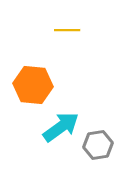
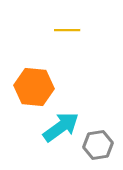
orange hexagon: moved 1 px right, 2 px down
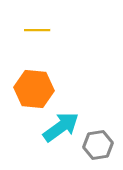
yellow line: moved 30 px left
orange hexagon: moved 2 px down
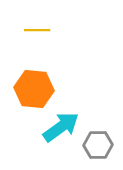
gray hexagon: rotated 8 degrees clockwise
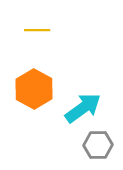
orange hexagon: rotated 24 degrees clockwise
cyan arrow: moved 22 px right, 19 px up
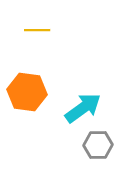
orange hexagon: moved 7 px left, 3 px down; rotated 21 degrees counterclockwise
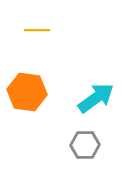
cyan arrow: moved 13 px right, 10 px up
gray hexagon: moved 13 px left
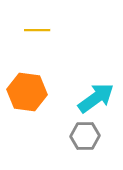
gray hexagon: moved 9 px up
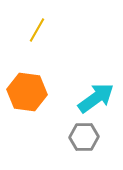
yellow line: rotated 60 degrees counterclockwise
gray hexagon: moved 1 px left, 1 px down
